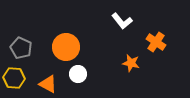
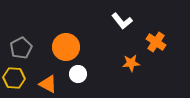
gray pentagon: rotated 20 degrees clockwise
orange star: rotated 18 degrees counterclockwise
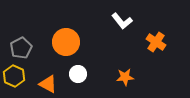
orange circle: moved 5 px up
orange star: moved 6 px left, 14 px down
yellow hexagon: moved 2 px up; rotated 20 degrees clockwise
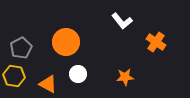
yellow hexagon: rotated 15 degrees counterclockwise
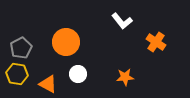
yellow hexagon: moved 3 px right, 2 px up
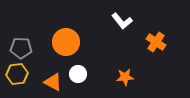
gray pentagon: rotated 30 degrees clockwise
yellow hexagon: rotated 15 degrees counterclockwise
orange triangle: moved 5 px right, 2 px up
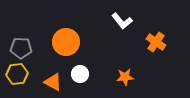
white circle: moved 2 px right
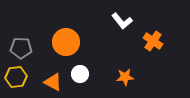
orange cross: moved 3 px left, 1 px up
yellow hexagon: moved 1 px left, 3 px down
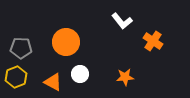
yellow hexagon: rotated 15 degrees counterclockwise
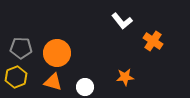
orange circle: moved 9 px left, 11 px down
white circle: moved 5 px right, 13 px down
orange triangle: rotated 12 degrees counterclockwise
